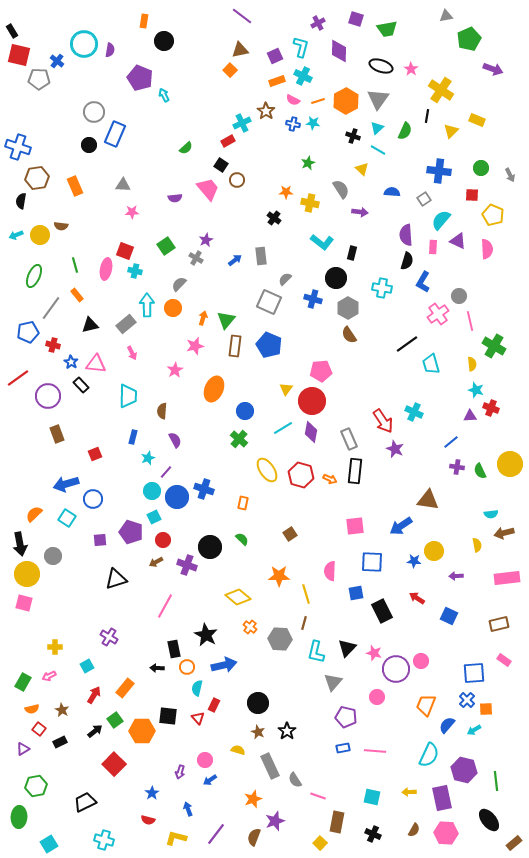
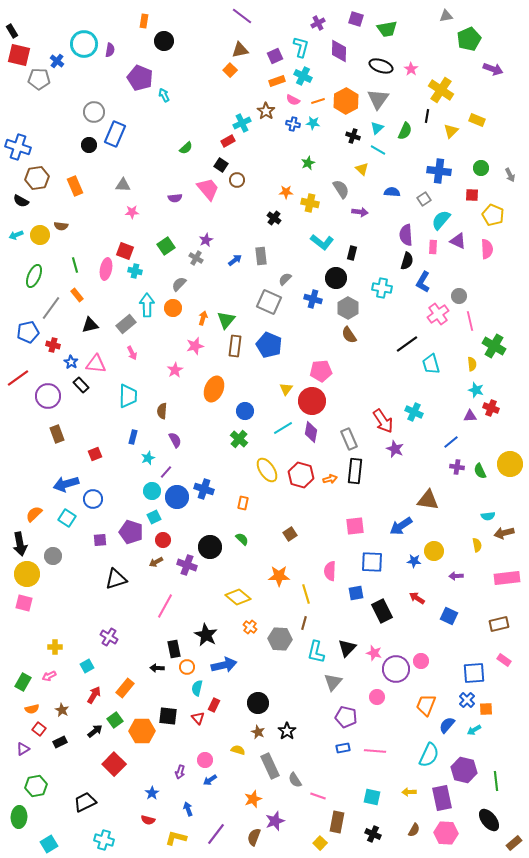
black semicircle at (21, 201): rotated 70 degrees counterclockwise
orange arrow at (330, 479): rotated 40 degrees counterclockwise
cyan semicircle at (491, 514): moved 3 px left, 2 px down
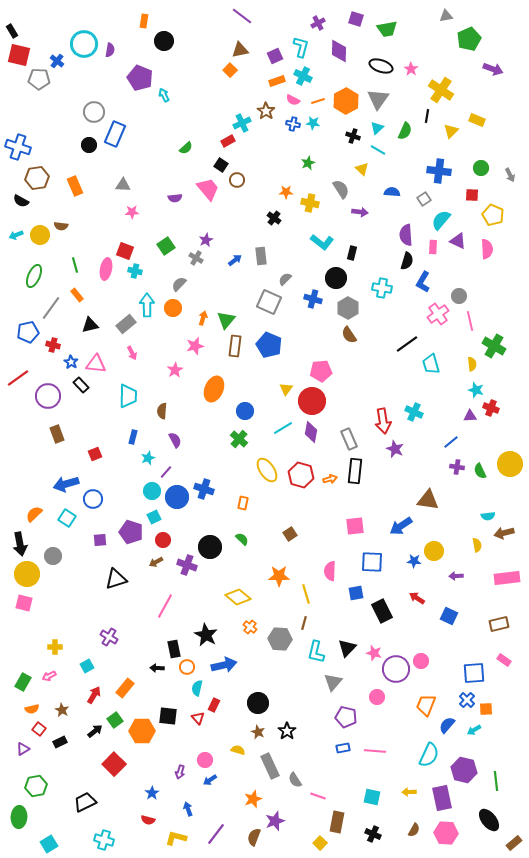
red arrow at (383, 421): rotated 25 degrees clockwise
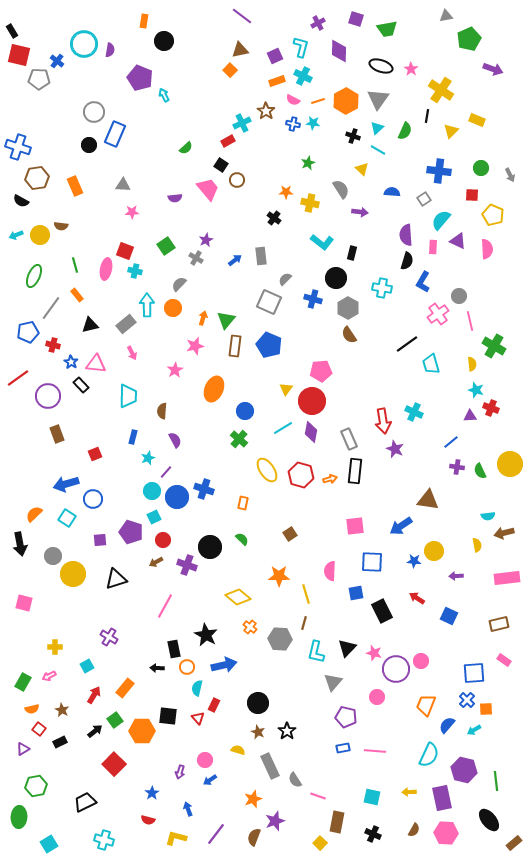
yellow circle at (27, 574): moved 46 px right
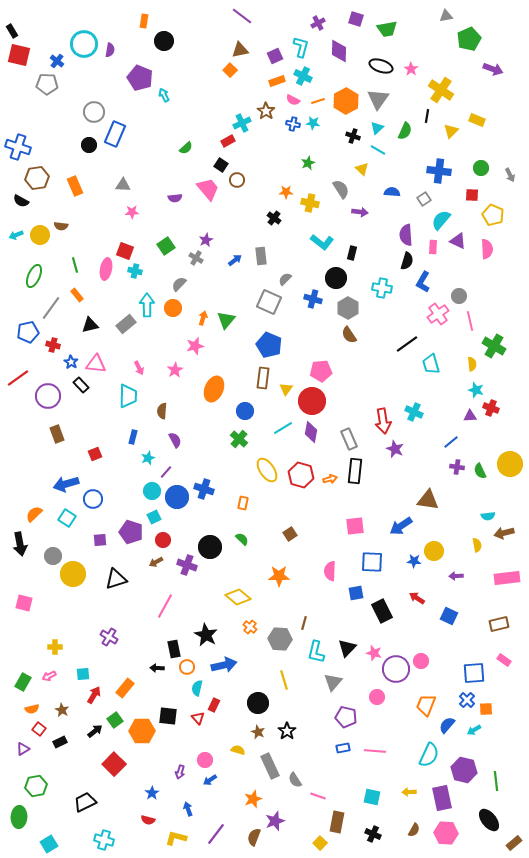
gray pentagon at (39, 79): moved 8 px right, 5 px down
brown rectangle at (235, 346): moved 28 px right, 32 px down
pink arrow at (132, 353): moved 7 px right, 15 px down
yellow line at (306, 594): moved 22 px left, 86 px down
cyan square at (87, 666): moved 4 px left, 8 px down; rotated 24 degrees clockwise
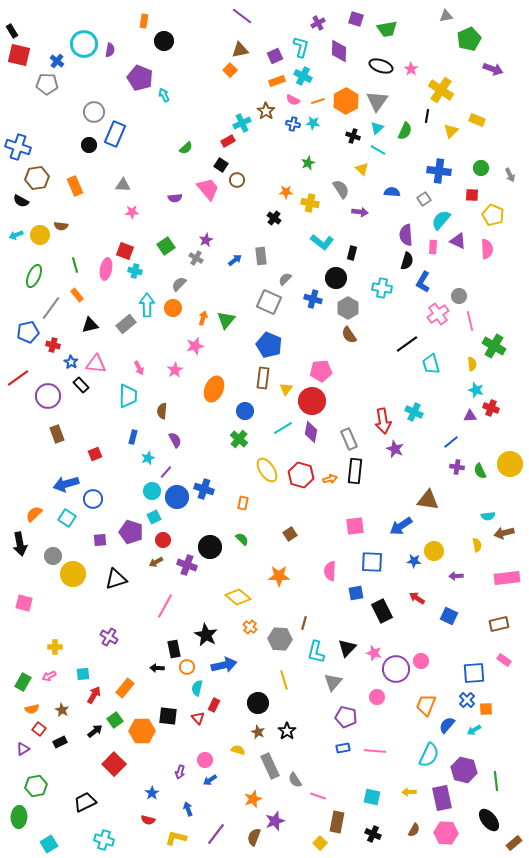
gray triangle at (378, 99): moved 1 px left, 2 px down
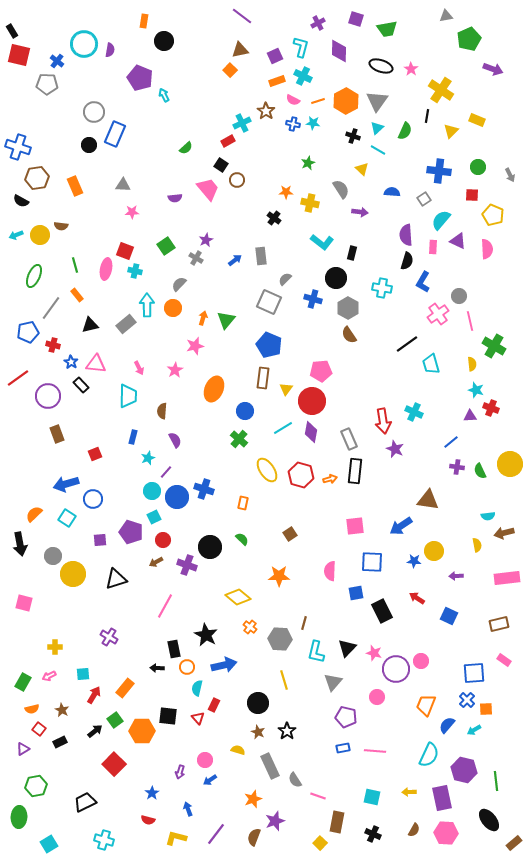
green circle at (481, 168): moved 3 px left, 1 px up
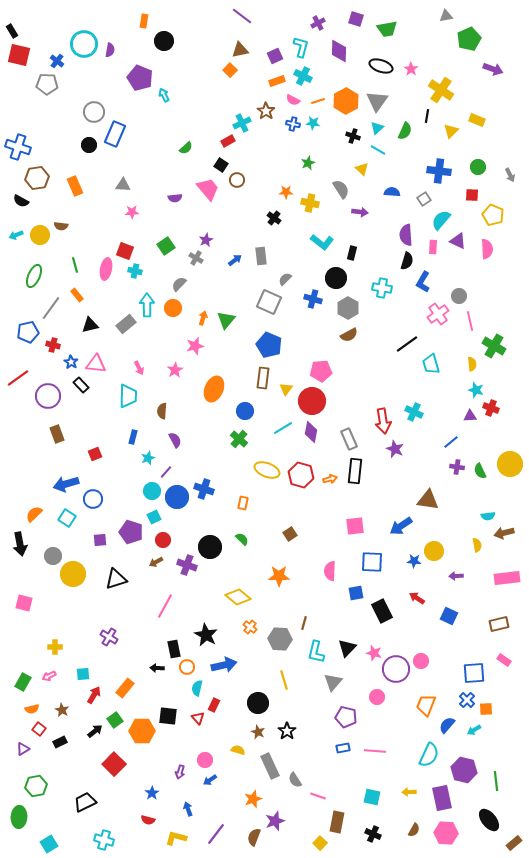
brown semicircle at (349, 335): rotated 84 degrees counterclockwise
yellow ellipse at (267, 470): rotated 35 degrees counterclockwise
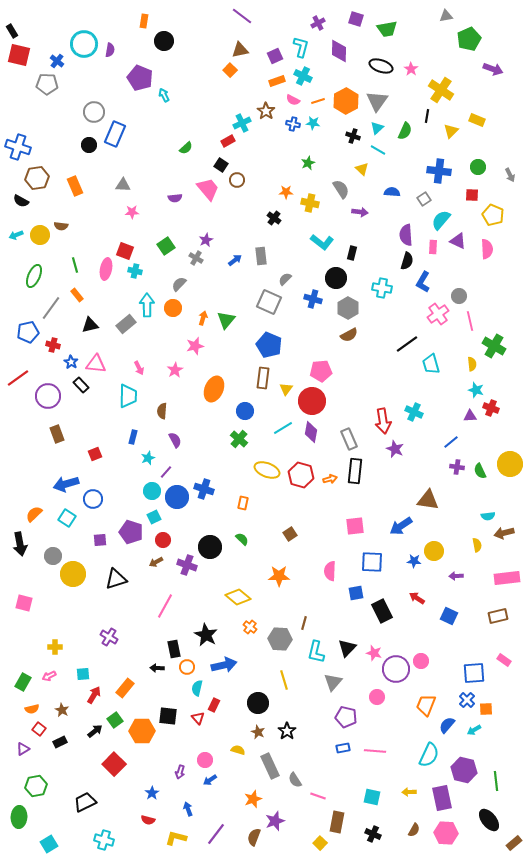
brown rectangle at (499, 624): moved 1 px left, 8 px up
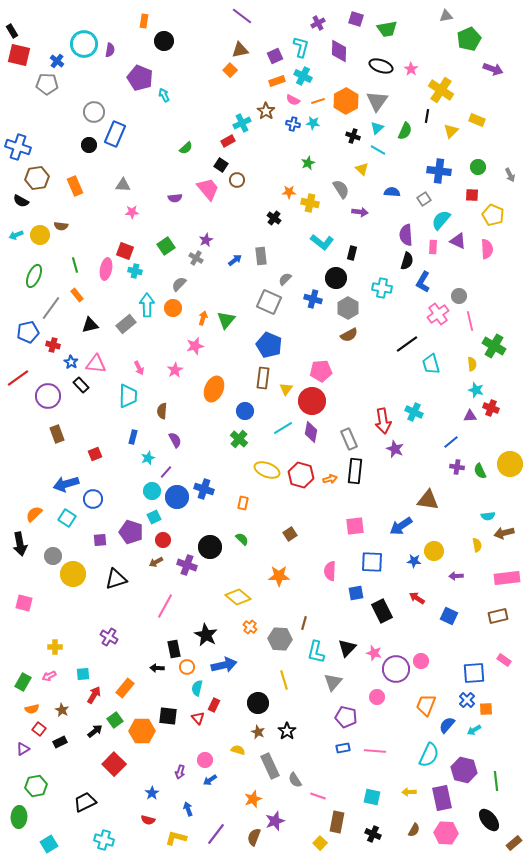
orange star at (286, 192): moved 3 px right
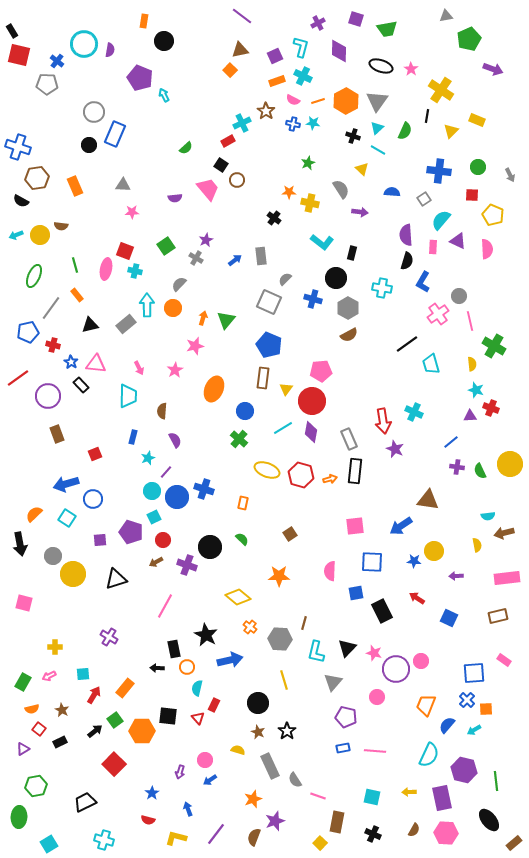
blue square at (449, 616): moved 2 px down
blue arrow at (224, 665): moved 6 px right, 5 px up
